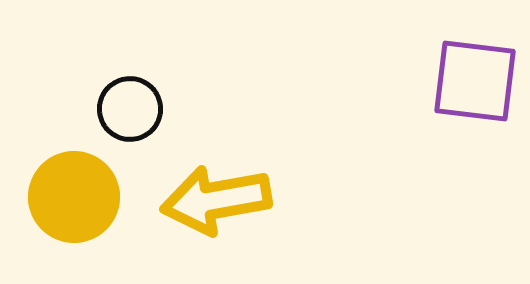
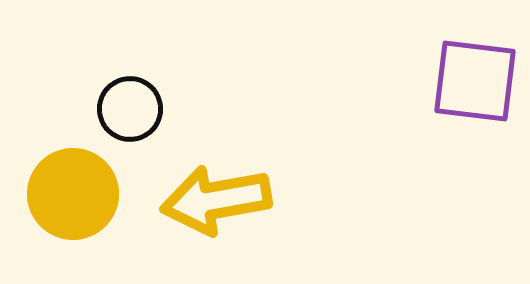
yellow circle: moved 1 px left, 3 px up
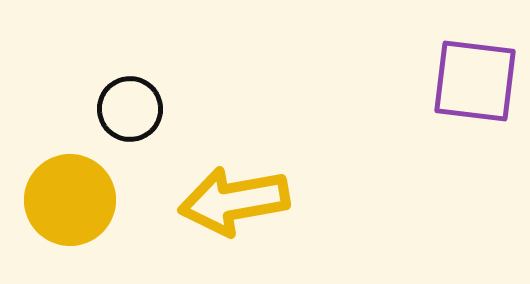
yellow circle: moved 3 px left, 6 px down
yellow arrow: moved 18 px right, 1 px down
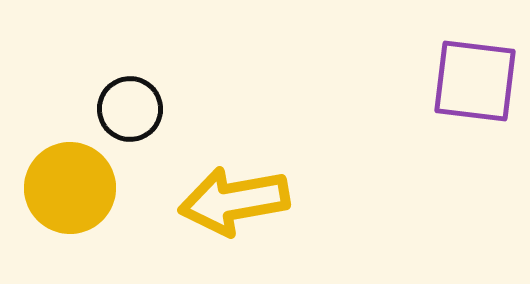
yellow circle: moved 12 px up
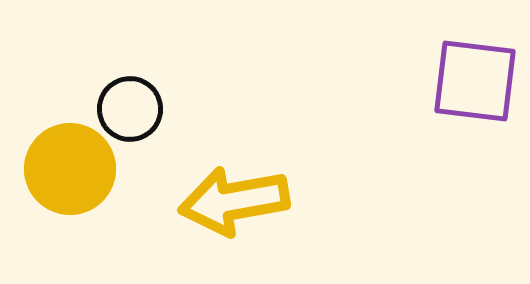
yellow circle: moved 19 px up
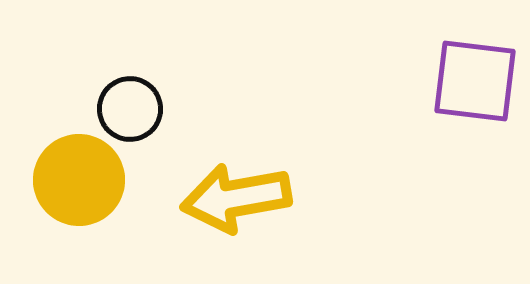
yellow circle: moved 9 px right, 11 px down
yellow arrow: moved 2 px right, 3 px up
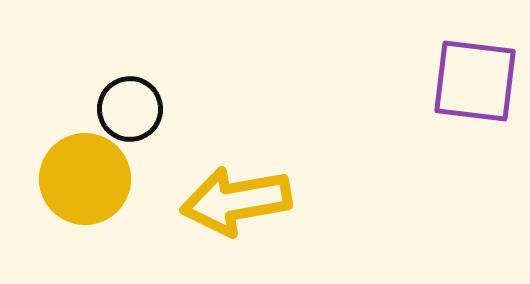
yellow circle: moved 6 px right, 1 px up
yellow arrow: moved 3 px down
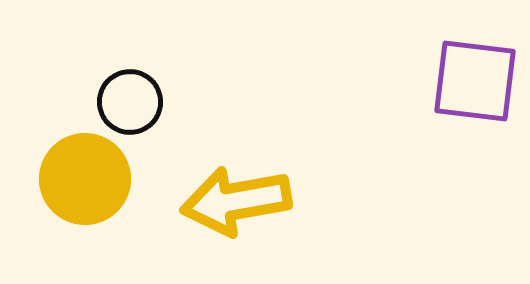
black circle: moved 7 px up
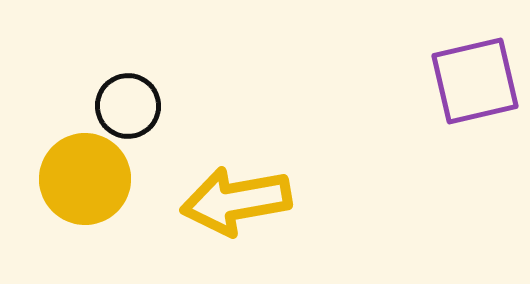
purple square: rotated 20 degrees counterclockwise
black circle: moved 2 px left, 4 px down
